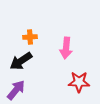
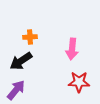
pink arrow: moved 6 px right, 1 px down
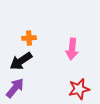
orange cross: moved 1 px left, 1 px down
red star: moved 7 px down; rotated 15 degrees counterclockwise
purple arrow: moved 1 px left, 2 px up
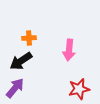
pink arrow: moved 3 px left, 1 px down
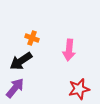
orange cross: moved 3 px right; rotated 24 degrees clockwise
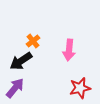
orange cross: moved 1 px right, 3 px down; rotated 32 degrees clockwise
red star: moved 1 px right, 1 px up
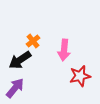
pink arrow: moved 5 px left
black arrow: moved 1 px left, 1 px up
red star: moved 12 px up
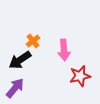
pink arrow: rotated 10 degrees counterclockwise
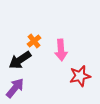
orange cross: moved 1 px right
pink arrow: moved 3 px left
